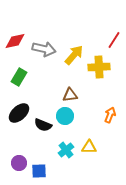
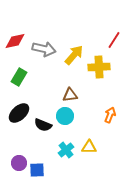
blue square: moved 2 px left, 1 px up
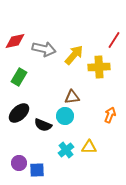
brown triangle: moved 2 px right, 2 px down
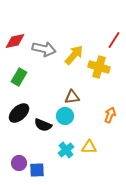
yellow cross: rotated 20 degrees clockwise
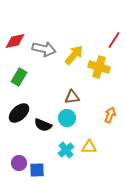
cyan circle: moved 2 px right, 2 px down
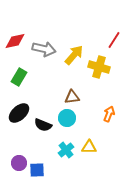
orange arrow: moved 1 px left, 1 px up
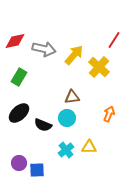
yellow cross: rotated 25 degrees clockwise
